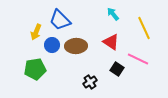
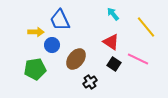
blue trapezoid: rotated 20 degrees clockwise
yellow line: moved 2 px right, 1 px up; rotated 15 degrees counterclockwise
yellow arrow: rotated 112 degrees counterclockwise
brown ellipse: moved 13 px down; rotated 50 degrees counterclockwise
black square: moved 3 px left, 5 px up
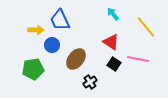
yellow arrow: moved 2 px up
pink line: rotated 15 degrees counterclockwise
green pentagon: moved 2 px left
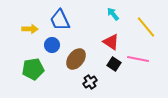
yellow arrow: moved 6 px left, 1 px up
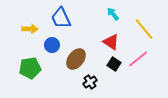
blue trapezoid: moved 1 px right, 2 px up
yellow line: moved 2 px left, 2 px down
pink line: rotated 50 degrees counterclockwise
green pentagon: moved 3 px left, 1 px up
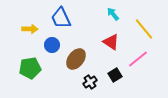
black square: moved 1 px right, 11 px down; rotated 24 degrees clockwise
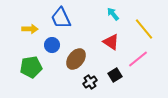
green pentagon: moved 1 px right, 1 px up
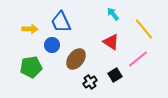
blue trapezoid: moved 4 px down
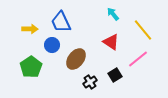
yellow line: moved 1 px left, 1 px down
green pentagon: rotated 25 degrees counterclockwise
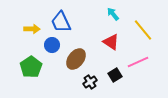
yellow arrow: moved 2 px right
pink line: moved 3 px down; rotated 15 degrees clockwise
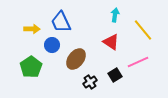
cyan arrow: moved 2 px right, 1 px down; rotated 48 degrees clockwise
